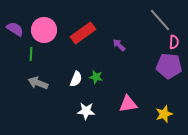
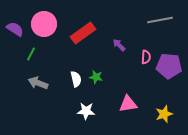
gray line: rotated 60 degrees counterclockwise
pink circle: moved 6 px up
pink semicircle: moved 28 px left, 15 px down
green line: rotated 24 degrees clockwise
white semicircle: rotated 35 degrees counterclockwise
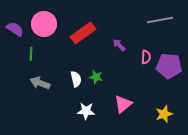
green line: rotated 24 degrees counterclockwise
gray arrow: moved 2 px right
pink triangle: moved 5 px left; rotated 30 degrees counterclockwise
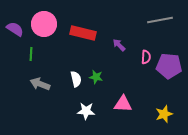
red rectangle: rotated 50 degrees clockwise
gray arrow: moved 1 px down
pink triangle: rotated 42 degrees clockwise
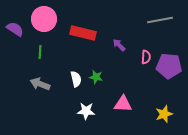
pink circle: moved 5 px up
green line: moved 9 px right, 2 px up
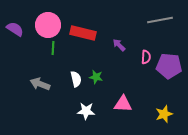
pink circle: moved 4 px right, 6 px down
green line: moved 13 px right, 4 px up
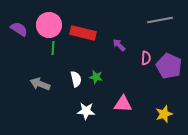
pink circle: moved 1 px right
purple semicircle: moved 4 px right
pink semicircle: moved 1 px down
purple pentagon: rotated 20 degrees clockwise
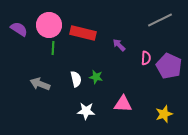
gray line: rotated 15 degrees counterclockwise
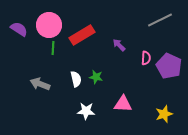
red rectangle: moved 1 px left, 2 px down; rotated 45 degrees counterclockwise
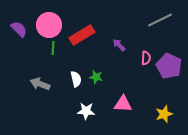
purple semicircle: rotated 12 degrees clockwise
